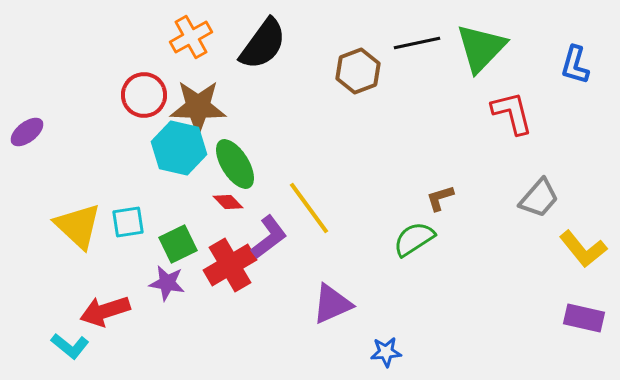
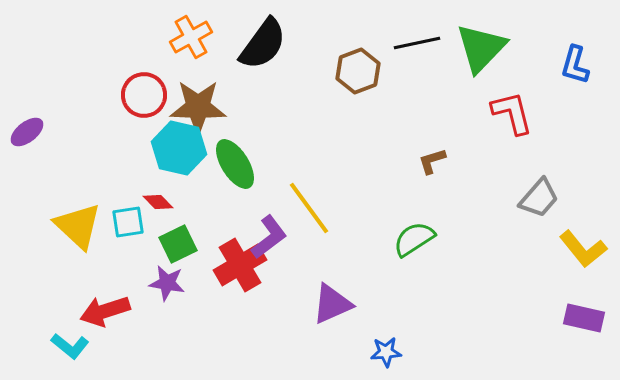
brown L-shape: moved 8 px left, 37 px up
red diamond: moved 70 px left
red cross: moved 10 px right
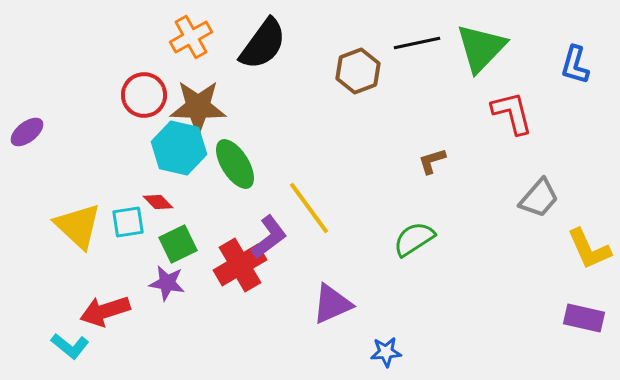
yellow L-shape: moved 6 px right; rotated 15 degrees clockwise
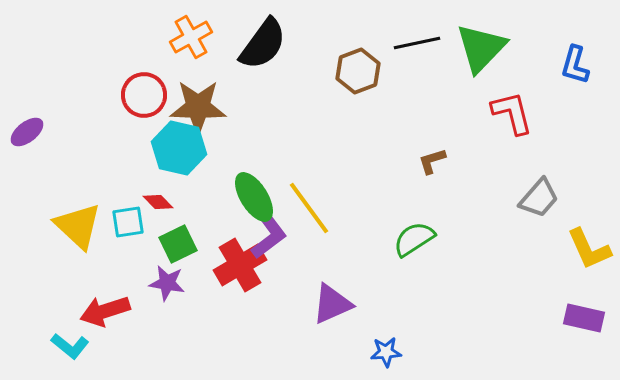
green ellipse: moved 19 px right, 33 px down
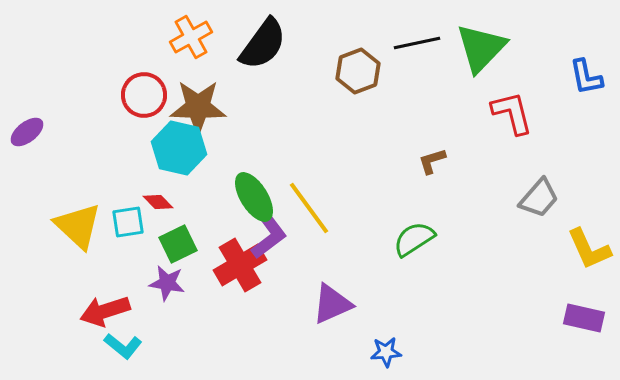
blue L-shape: moved 11 px right, 12 px down; rotated 27 degrees counterclockwise
cyan L-shape: moved 53 px right
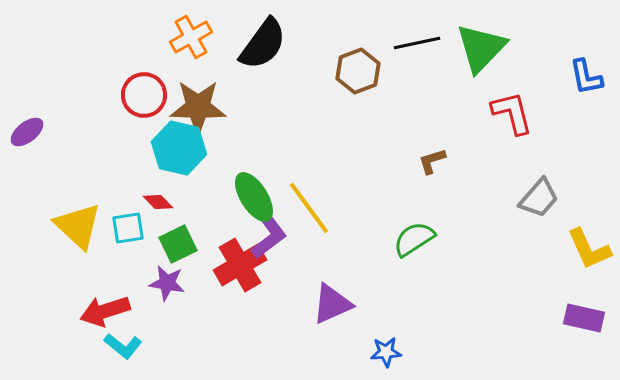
cyan square: moved 6 px down
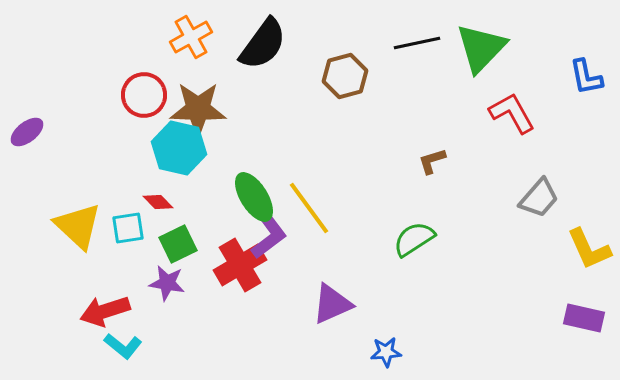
brown hexagon: moved 13 px left, 5 px down; rotated 6 degrees clockwise
brown star: moved 2 px down
red L-shape: rotated 15 degrees counterclockwise
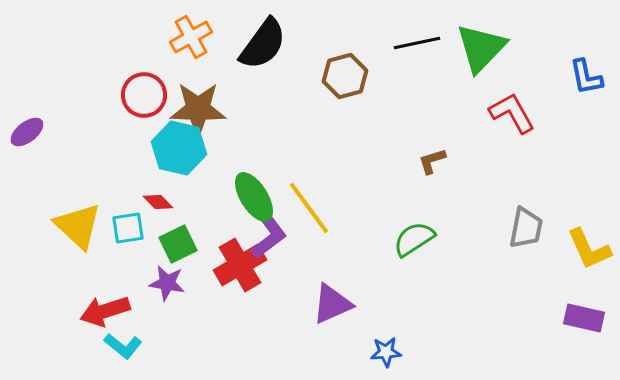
gray trapezoid: moved 13 px left, 30 px down; rotated 30 degrees counterclockwise
